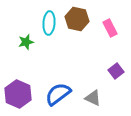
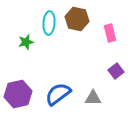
pink rectangle: moved 5 px down; rotated 12 degrees clockwise
purple hexagon: rotated 24 degrees clockwise
gray triangle: rotated 24 degrees counterclockwise
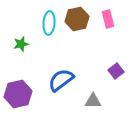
brown hexagon: rotated 25 degrees counterclockwise
pink rectangle: moved 2 px left, 14 px up
green star: moved 5 px left, 2 px down
blue semicircle: moved 3 px right, 14 px up
gray triangle: moved 3 px down
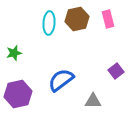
green star: moved 7 px left, 9 px down
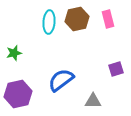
cyan ellipse: moved 1 px up
purple square: moved 2 px up; rotated 21 degrees clockwise
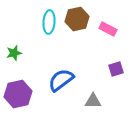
pink rectangle: moved 10 px down; rotated 48 degrees counterclockwise
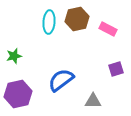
green star: moved 3 px down
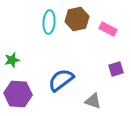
green star: moved 2 px left, 4 px down
purple hexagon: rotated 16 degrees clockwise
gray triangle: rotated 18 degrees clockwise
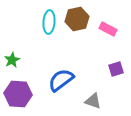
green star: rotated 14 degrees counterclockwise
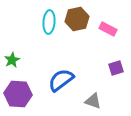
purple square: moved 1 px up
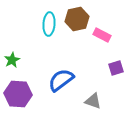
cyan ellipse: moved 2 px down
pink rectangle: moved 6 px left, 6 px down
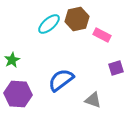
cyan ellipse: rotated 45 degrees clockwise
gray triangle: moved 1 px up
